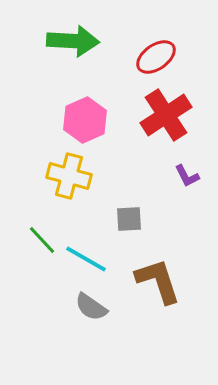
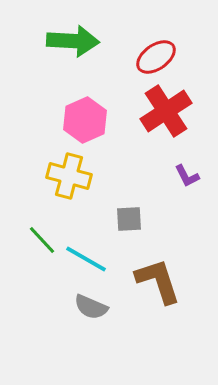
red cross: moved 4 px up
gray semicircle: rotated 12 degrees counterclockwise
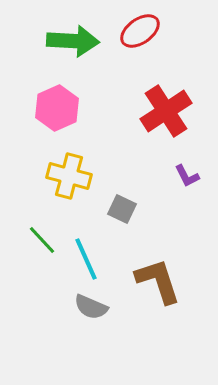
red ellipse: moved 16 px left, 26 px up
pink hexagon: moved 28 px left, 12 px up
gray square: moved 7 px left, 10 px up; rotated 28 degrees clockwise
cyan line: rotated 36 degrees clockwise
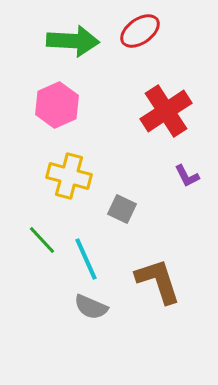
pink hexagon: moved 3 px up
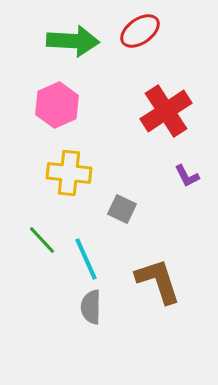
yellow cross: moved 3 px up; rotated 9 degrees counterclockwise
gray semicircle: rotated 68 degrees clockwise
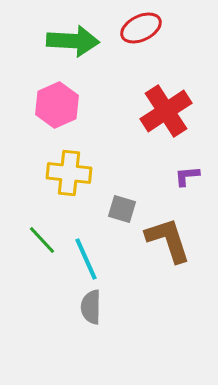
red ellipse: moved 1 px right, 3 px up; rotated 9 degrees clockwise
purple L-shape: rotated 112 degrees clockwise
gray square: rotated 8 degrees counterclockwise
brown L-shape: moved 10 px right, 41 px up
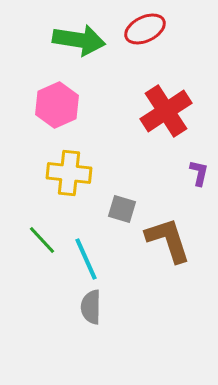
red ellipse: moved 4 px right, 1 px down
green arrow: moved 6 px right, 1 px up; rotated 6 degrees clockwise
purple L-shape: moved 12 px right, 3 px up; rotated 108 degrees clockwise
